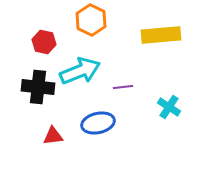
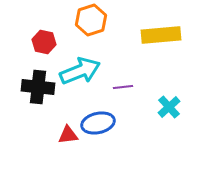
orange hexagon: rotated 16 degrees clockwise
cyan cross: rotated 15 degrees clockwise
red triangle: moved 15 px right, 1 px up
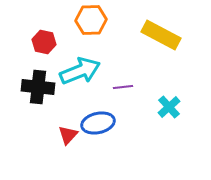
orange hexagon: rotated 16 degrees clockwise
yellow rectangle: rotated 33 degrees clockwise
red triangle: rotated 40 degrees counterclockwise
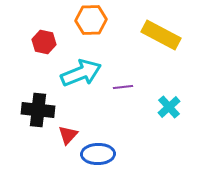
cyan arrow: moved 1 px right, 2 px down
black cross: moved 23 px down
blue ellipse: moved 31 px down; rotated 12 degrees clockwise
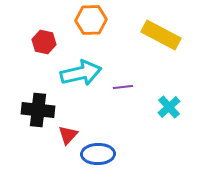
cyan arrow: rotated 9 degrees clockwise
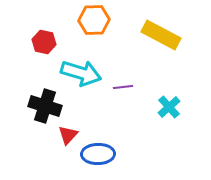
orange hexagon: moved 3 px right
cyan arrow: rotated 30 degrees clockwise
black cross: moved 7 px right, 4 px up; rotated 12 degrees clockwise
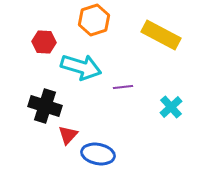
orange hexagon: rotated 16 degrees counterclockwise
red hexagon: rotated 10 degrees counterclockwise
cyan arrow: moved 6 px up
cyan cross: moved 2 px right
blue ellipse: rotated 12 degrees clockwise
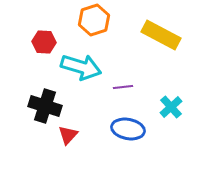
blue ellipse: moved 30 px right, 25 px up
